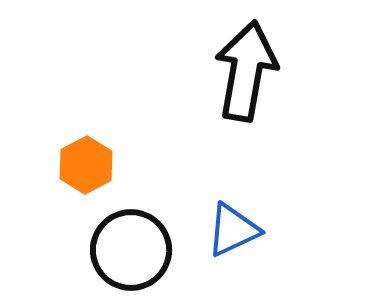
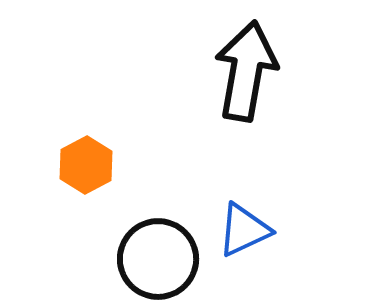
blue triangle: moved 11 px right
black circle: moved 27 px right, 9 px down
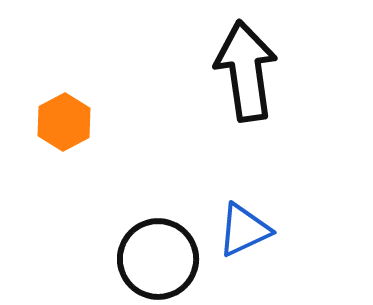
black arrow: rotated 18 degrees counterclockwise
orange hexagon: moved 22 px left, 43 px up
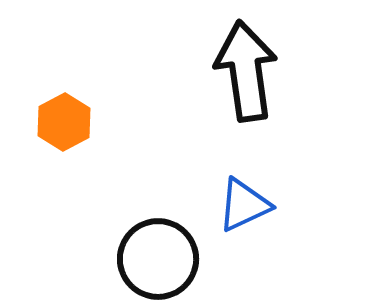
blue triangle: moved 25 px up
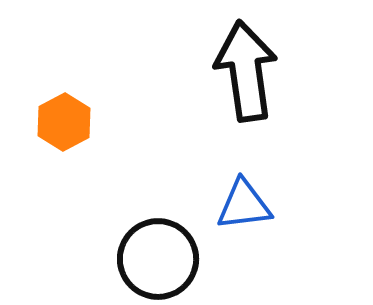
blue triangle: rotated 18 degrees clockwise
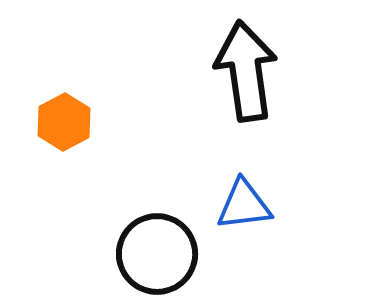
black circle: moved 1 px left, 5 px up
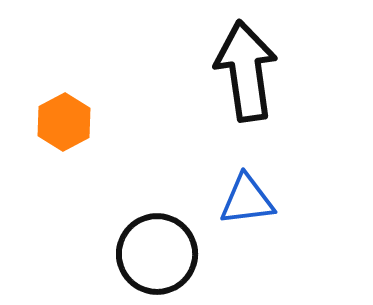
blue triangle: moved 3 px right, 5 px up
